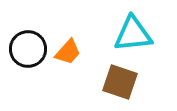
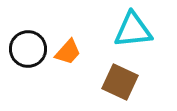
cyan triangle: moved 4 px up
brown square: rotated 6 degrees clockwise
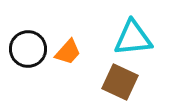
cyan triangle: moved 8 px down
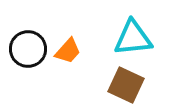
orange trapezoid: moved 1 px up
brown square: moved 6 px right, 3 px down
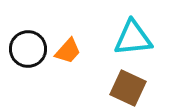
brown square: moved 2 px right, 3 px down
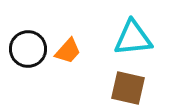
brown square: rotated 12 degrees counterclockwise
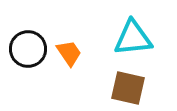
orange trapezoid: moved 1 px right, 2 px down; rotated 76 degrees counterclockwise
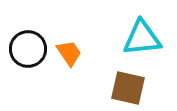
cyan triangle: moved 9 px right
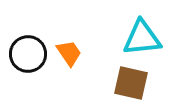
black circle: moved 5 px down
brown square: moved 3 px right, 5 px up
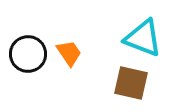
cyan triangle: moved 1 px right; rotated 27 degrees clockwise
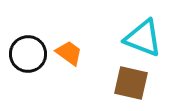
orange trapezoid: rotated 20 degrees counterclockwise
